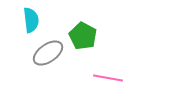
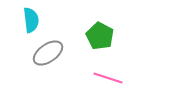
green pentagon: moved 17 px right
pink line: rotated 8 degrees clockwise
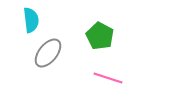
gray ellipse: rotated 16 degrees counterclockwise
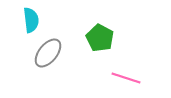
green pentagon: moved 2 px down
pink line: moved 18 px right
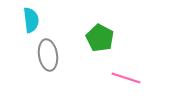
gray ellipse: moved 2 px down; rotated 48 degrees counterclockwise
